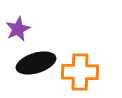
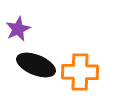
black ellipse: moved 2 px down; rotated 39 degrees clockwise
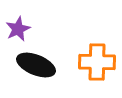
orange cross: moved 17 px right, 10 px up
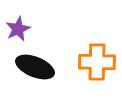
black ellipse: moved 1 px left, 2 px down
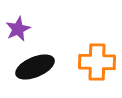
black ellipse: rotated 45 degrees counterclockwise
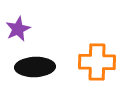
black ellipse: rotated 21 degrees clockwise
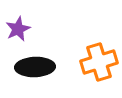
orange cross: moved 2 px right; rotated 18 degrees counterclockwise
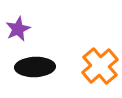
orange cross: moved 1 px right, 4 px down; rotated 24 degrees counterclockwise
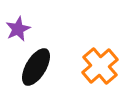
black ellipse: moved 1 px right; rotated 57 degrees counterclockwise
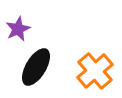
orange cross: moved 5 px left, 5 px down
